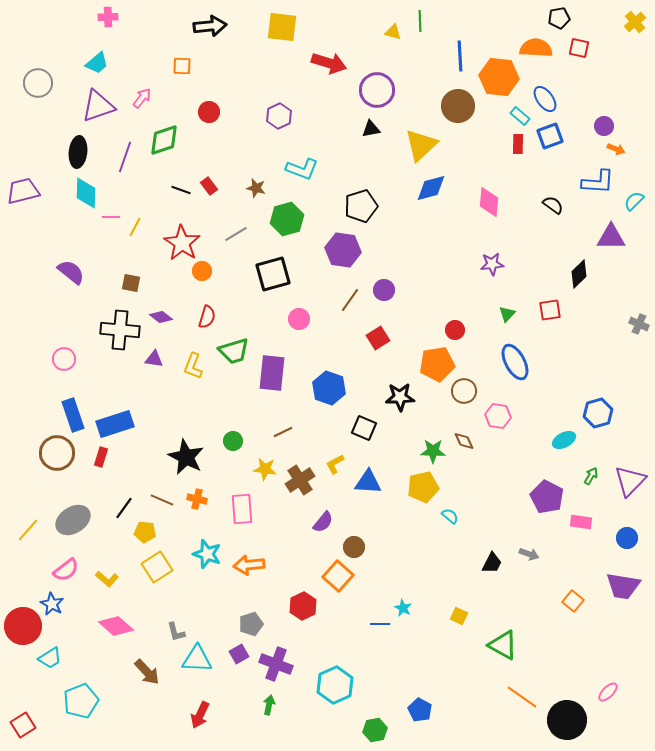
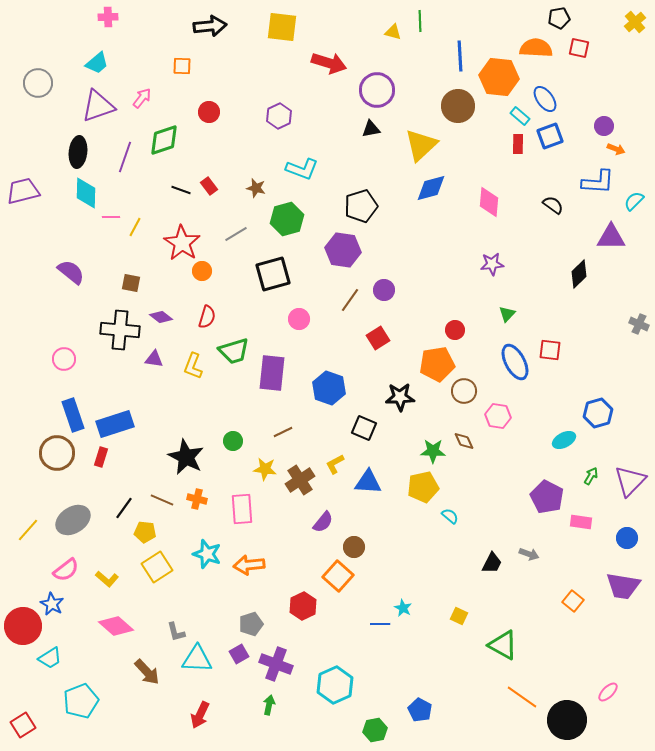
red square at (550, 310): moved 40 px down; rotated 15 degrees clockwise
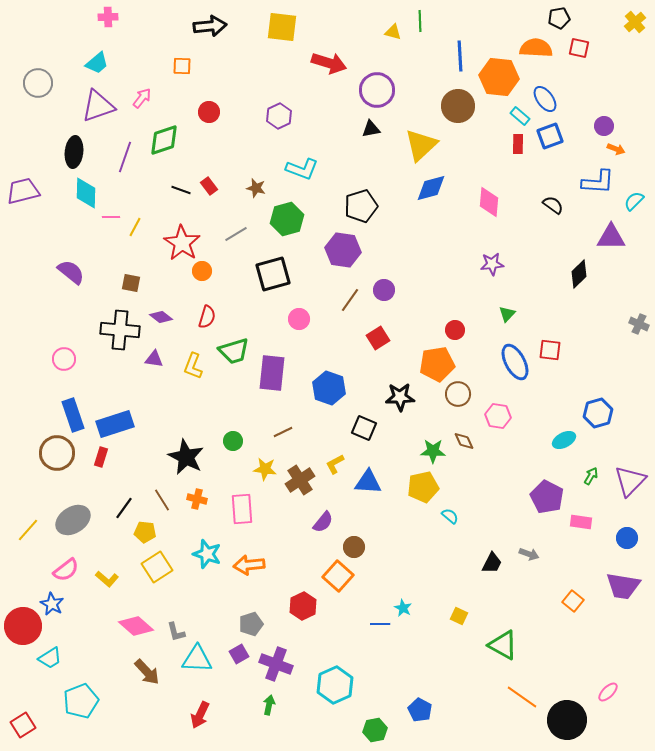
black ellipse at (78, 152): moved 4 px left
brown circle at (464, 391): moved 6 px left, 3 px down
brown line at (162, 500): rotated 35 degrees clockwise
pink diamond at (116, 626): moved 20 px right
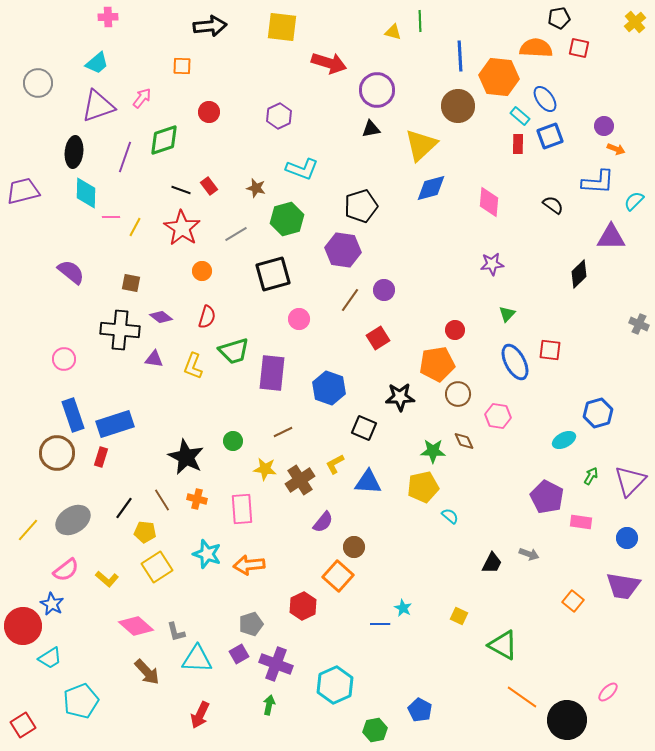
red star at (182, 243): moved 15 px up
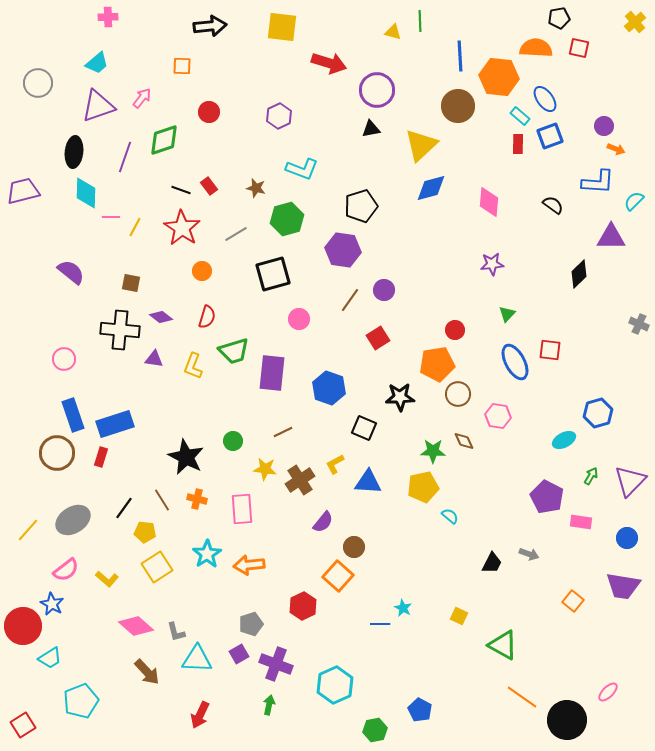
cyan star at (207, 554): rotated 20 degrees clockwise
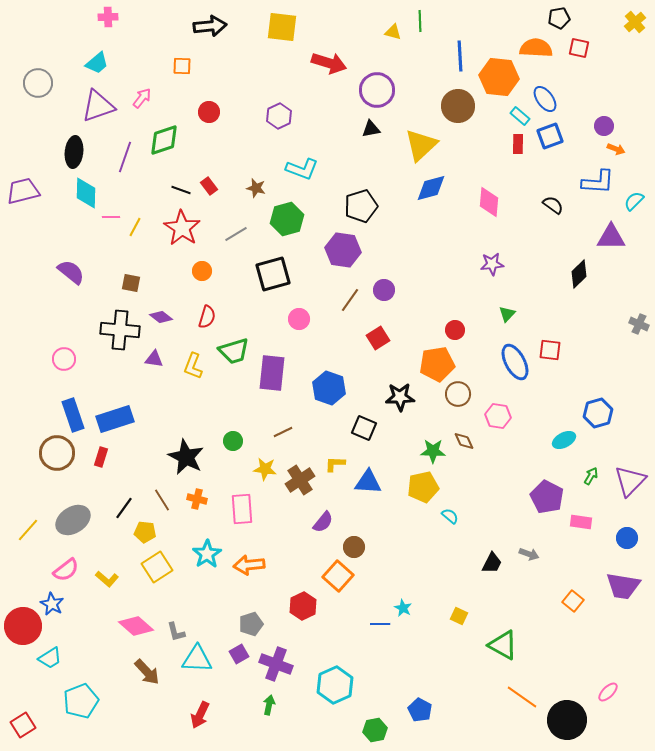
blue rectangle at (115, 424): moved 5 px up
yellow L-shape at (335, 464): rotated 30 degrees clockwise
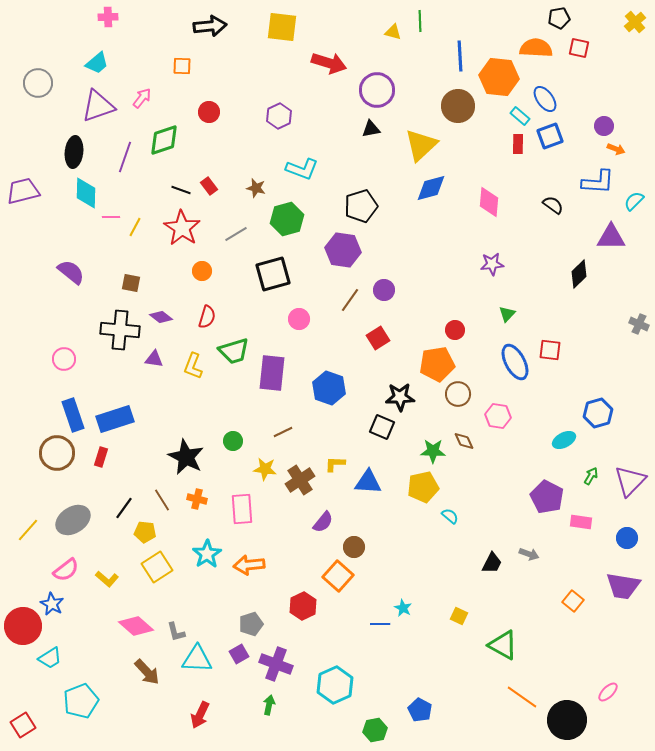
black square at (364, 428): moved 18 px right, 1 px up
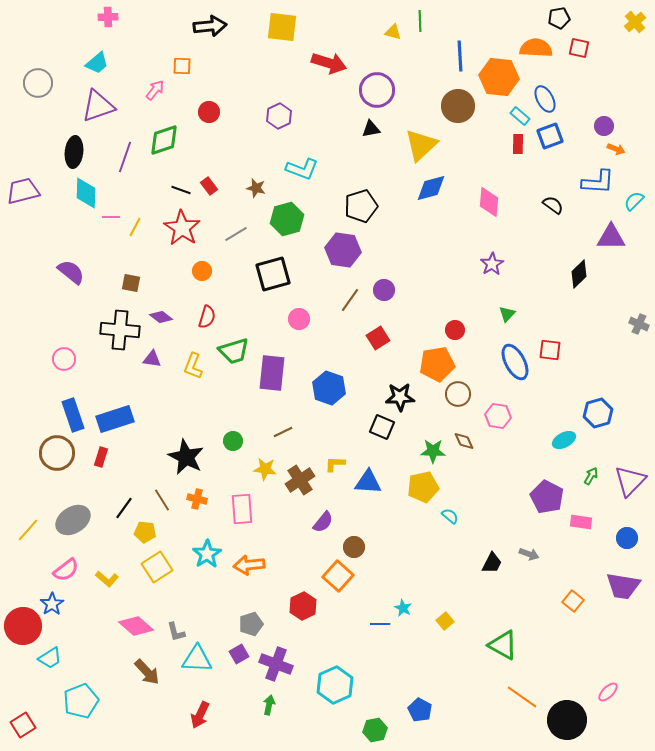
pink arrow at (142, 98): moved 13 px right, 8 px up
blue ellipse at (545, 99): rotated 8 degrees clockwise
purple star at (492, 264): rotated 25 degrees counterclockwise
purple triangle at (154, 359): moved 2 px left
blue star at (52, 604): rotated 10 degrees clockwise
yellow square at (459, 616): moved 14 px left, 5 px down; rotated 24 degrees clockwise
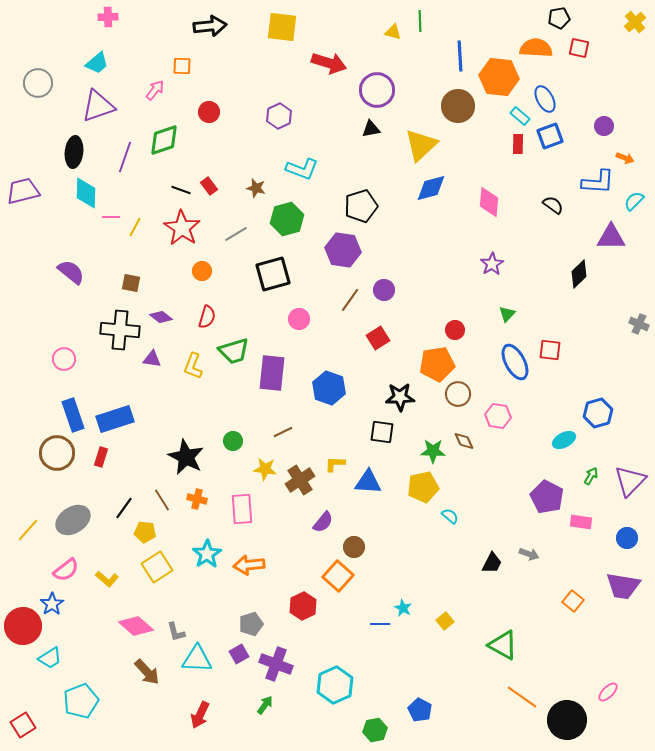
orange arrow at (616, 149): moved 9 px right, 9 px down
black square at (382, 427): moved 5 px down; rotated 15 degrees counterclockwise
green arrow at (269, 705): moved 4 px left; rotated 24 degrees clockwise
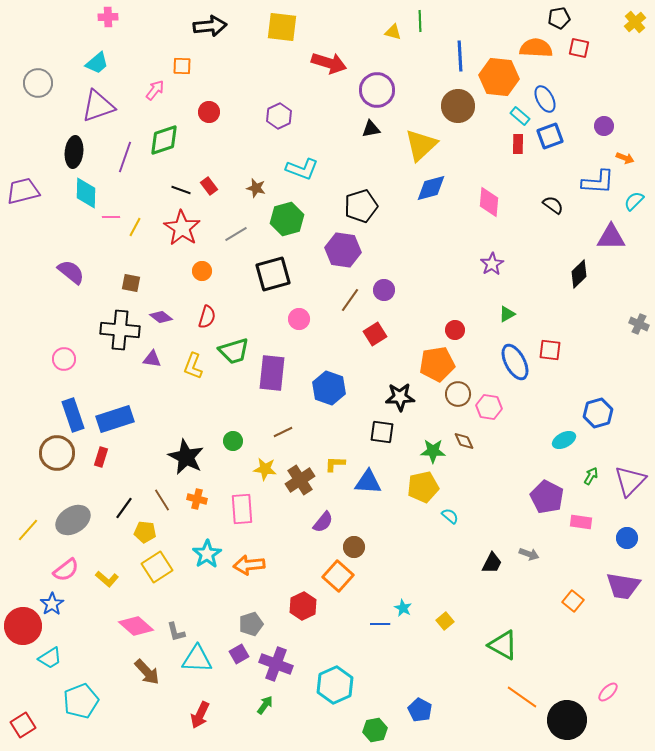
green triangle at (507, 314): rotated 18 degrees clockwise
red square at (378, 338): moved 3 px left, 4 px up
pink hexagon at (498, 416): moved 9 px left, 9 px up
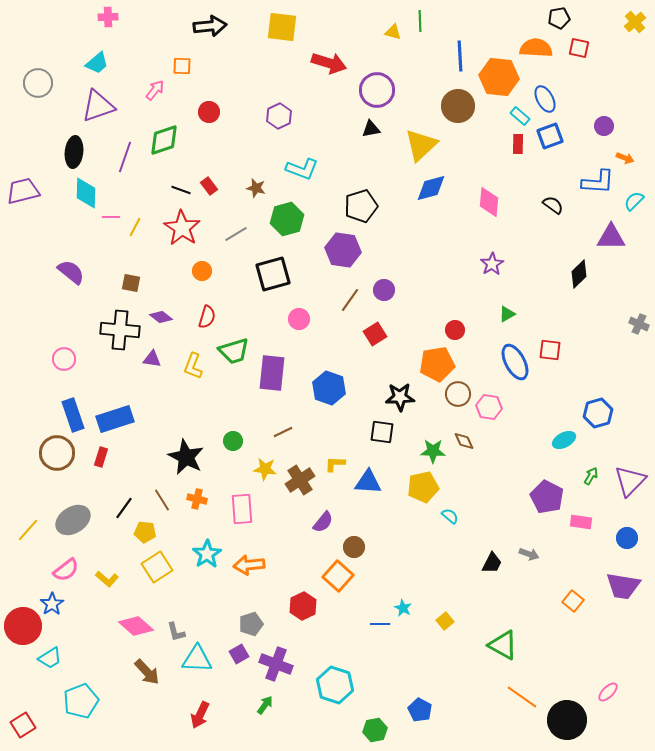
cyan hexagon at (335, 685): rotated 18 degrees counterclockwise
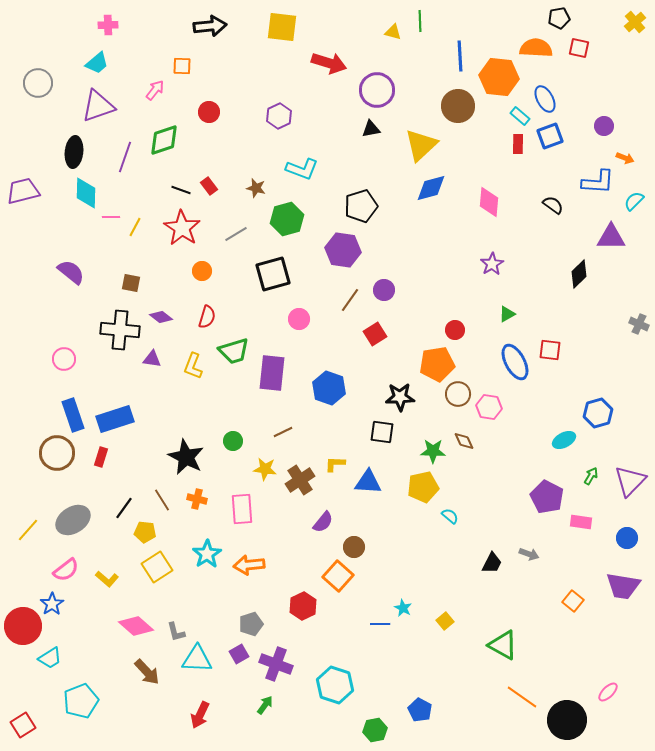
pink cross at (108, 17): moved 8 px down
